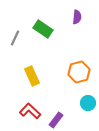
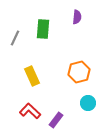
green rectangle: rotated 60 degrees clockwise
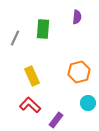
red L-shape: moved 6 px up
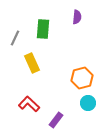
orange hexagon: moved 3 px right, 6 px down
yellow rectangle: moved 13 px up
red L-shape: moved 1 px left, 1 px up
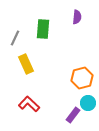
yellow rectangle: moved 6 px left, 1 px down
purple rectangle: moved 17 px right, 5 px up
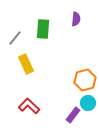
purple semicircle: moved 1 px left, 2 px down
gray line: rotated 14 degrees clockwise
orange hexagon: moved 3 px right, 2 px down
red L-shape: moved 2 px down
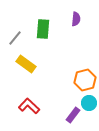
yellow rectangle: rotated 30 degrees counterclockwise
cyan circle: moved 1 px right
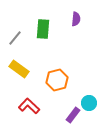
yellow rectangle: moved 7 px left, 5 px down
orange hexagon: moved 28 px left
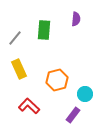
green rectangle: moved 1 px right, 1 px down
yellow rectangle: rotated 30 degrees clockwise
cyan circle: moved 4 px left, 9 px up
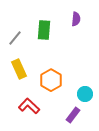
orange hexagon: moved 6 px left; rotated 15 degrees counterclockwise
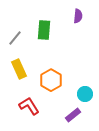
purple semicircle: moved 2 px right, 3 px up
red L-shape: rotated 15 degrees clockwise
purple rectangle: rotated 14 degrees clockwise
